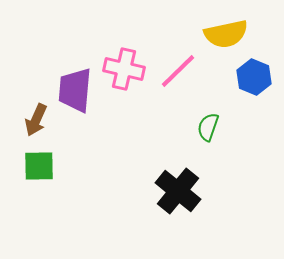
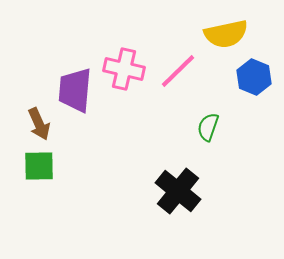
brown arrow: moved 3 px right, 4 px down; rotated 48 degrees counterclockwise
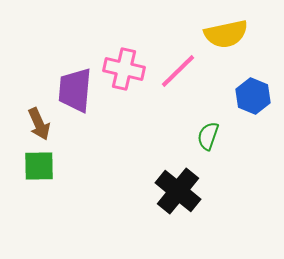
blue hexagon: moved 1 px left, 19 px down
green semicircle: moved 9 px down
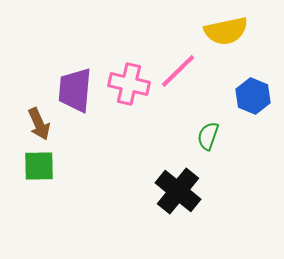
yellow semicircle: moved 3 px up
pink cross: moved 5 px right, 15 px down
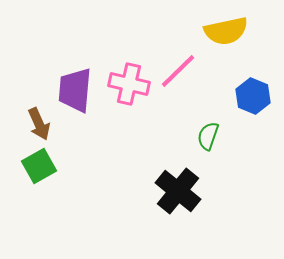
green square: rotated 28 degrees counterclockwise
